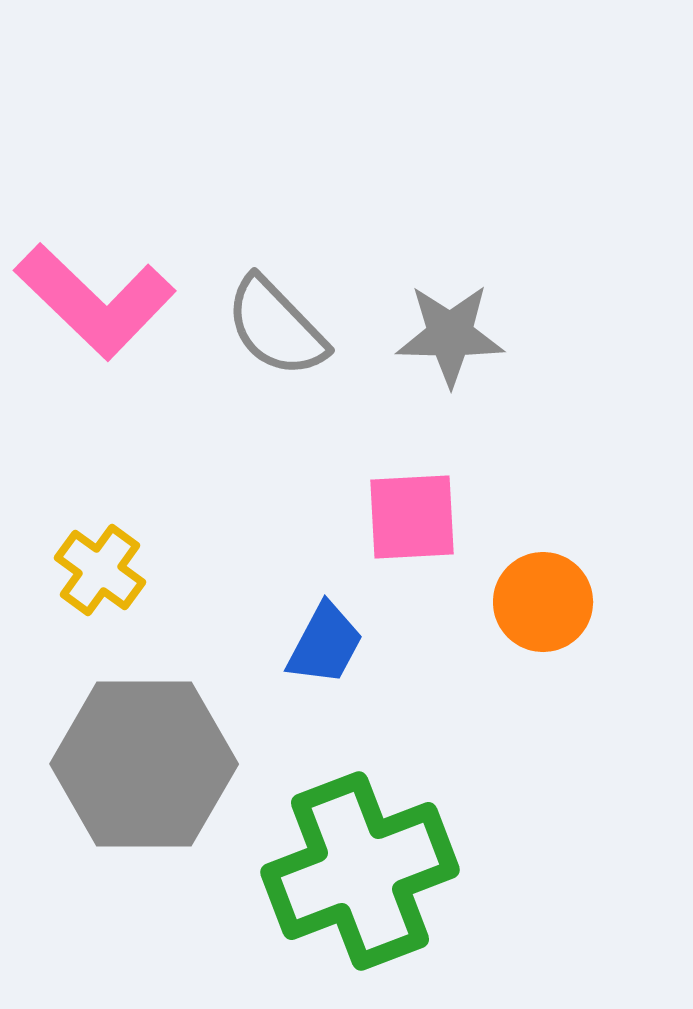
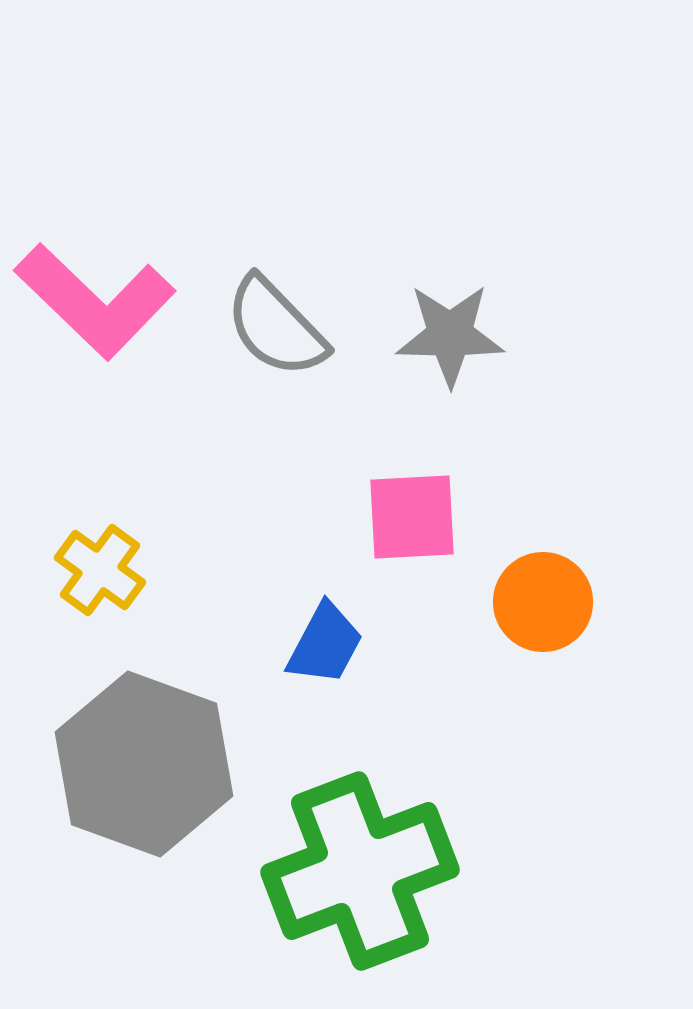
gray hexagon: rotated 20 degrees clockwise
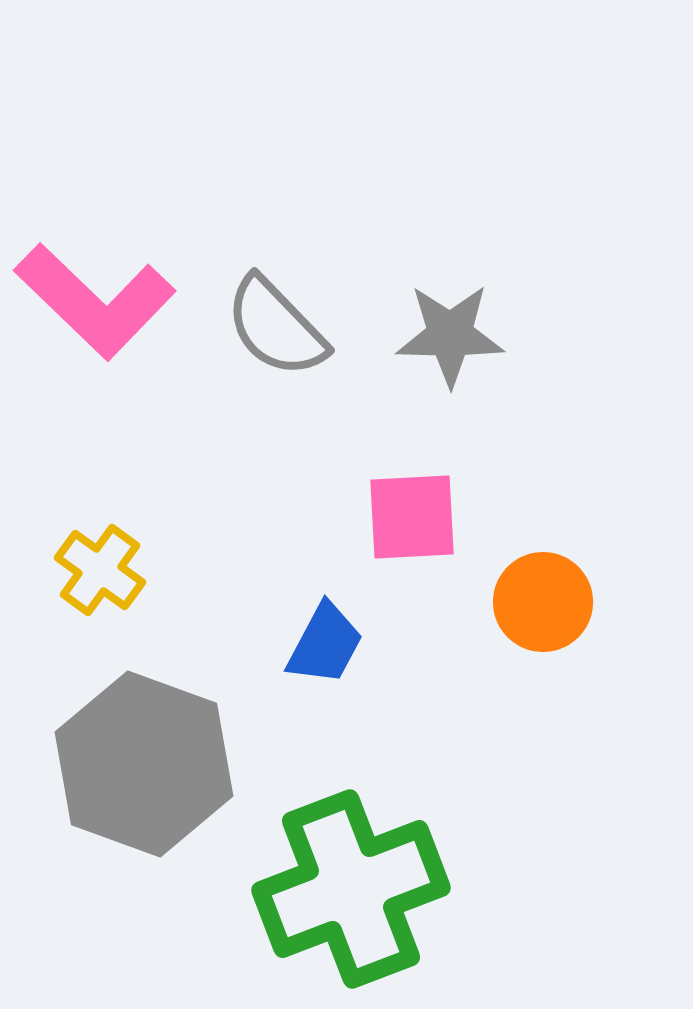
green cross: moved 9 px left, 18 px down
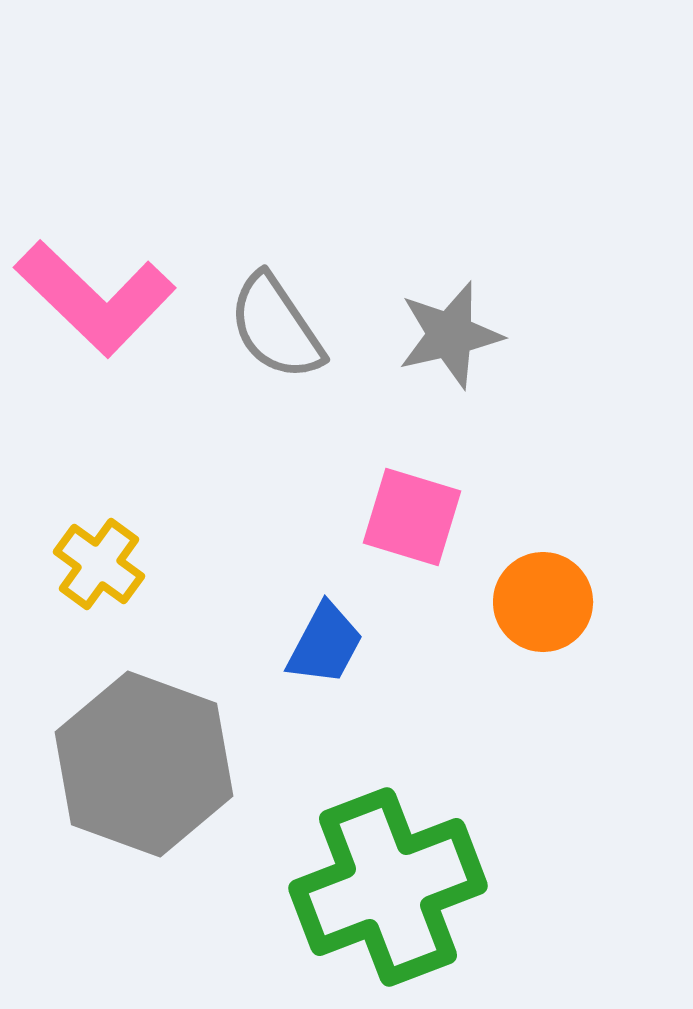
pink L-shape: moved 3 px up
gray semicircle: rotated 10 degrees clockwise
gray star: rotated 14 degrees counterclockwise
pink square: rotated 20 degrees clockwise
yellow cross: moved 1 px left, 6 px up
green cross: moved 37 px right, 2 px up
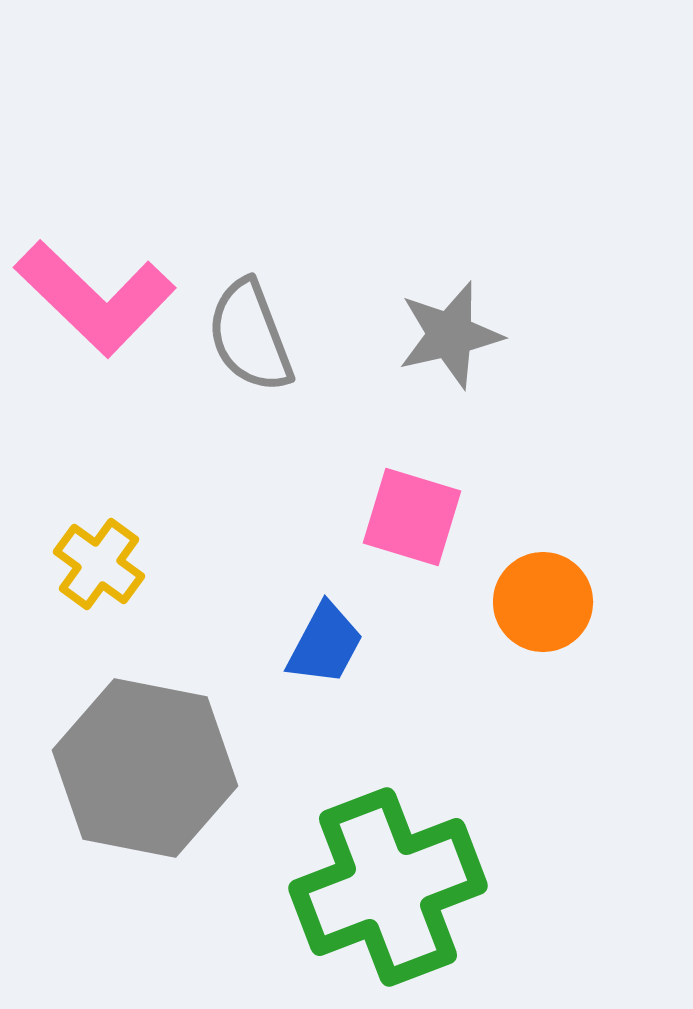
gray semicircle: moved 26 px left, 9 px down; rotated 13 degrees clockwise
gray hexagon: moved 1 px right, 4 px down; rotated 9 degrees counterclockwise
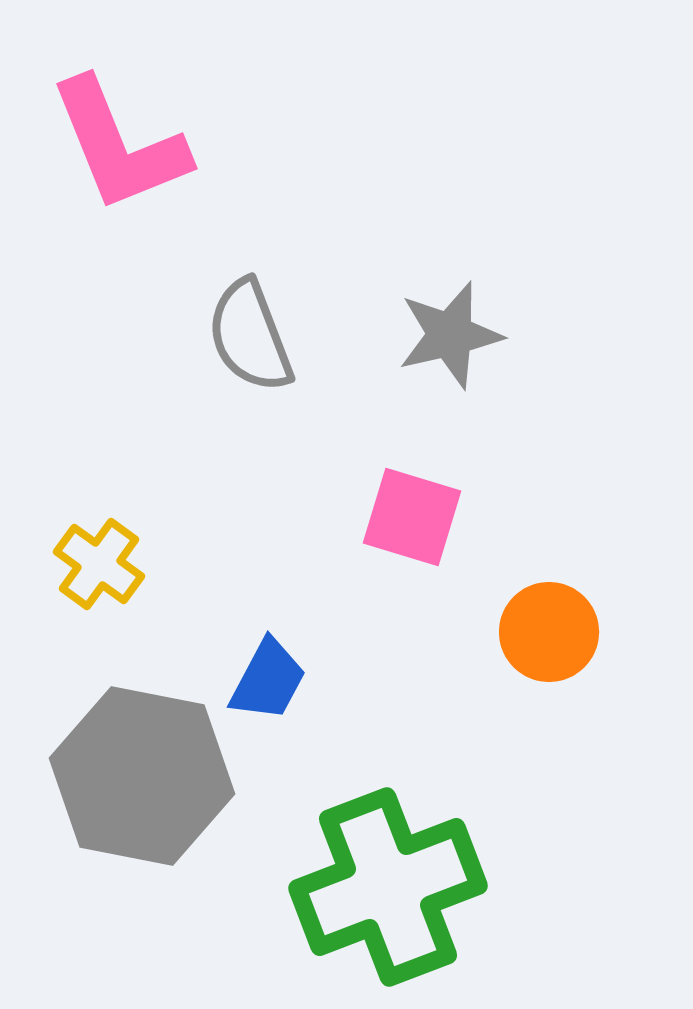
pink L-shape: moved 24 px right, 153 px up; rotated 24 degrees clockwise
orange circle: moved 6 px right, 30 px down
blue trapezoid: moved 57 px left, 36 px down
gray hexagon: moved 3 px left, 8 px down
